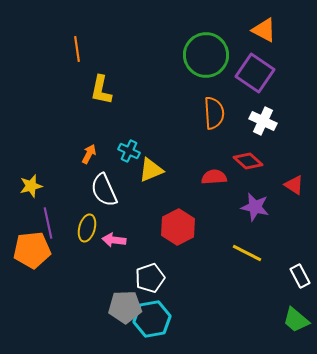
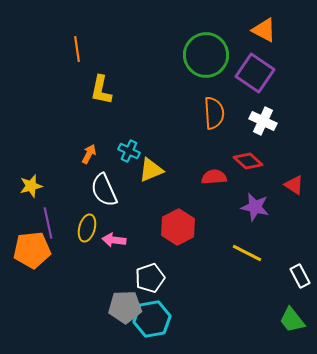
green trapezoid: moved 4 px left; rotated 12 degrees clockwise
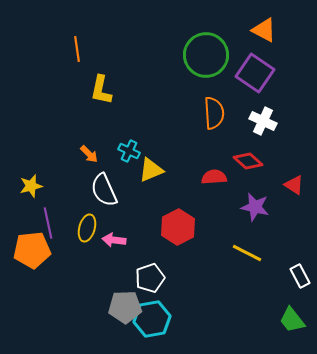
orange arrow: rotated 108 degrees clockwise
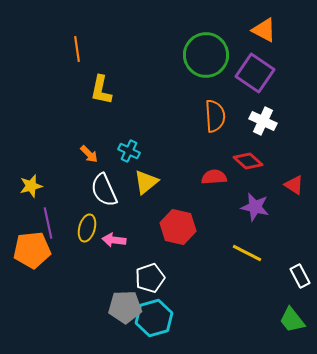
orange semicircle: moved 1 px right, 3 px down
yellow triangle: moved 5 px left, 12 px down; rotated 16 degrees counterclockwise
red hexagon: rotated 20 degrees counterclockwise
cyan hexagon: moved 2 px right, 1 px up; rotated 6 degrees counterclockwise
